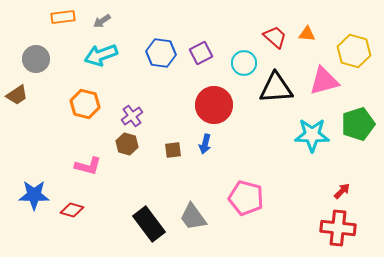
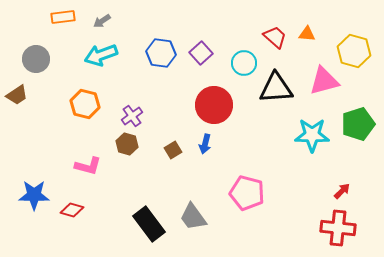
purple square: rotated 15 degrees counterclockwise
brown square: rotated 24 degrees counterclockwise
pink pentagon: moved 1 px right, 5 px up
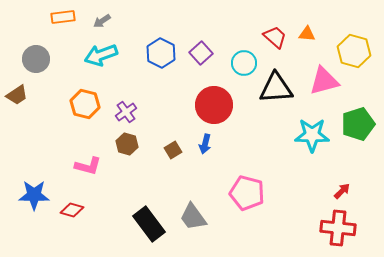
blue hexagon: rotated 20 degrees clockwise
purple cross: moved 6 px left, 4 px up
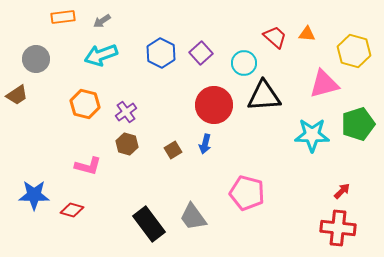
pink triangle: moved 3 px down
black triangle: moved 12 px left, 8 px down
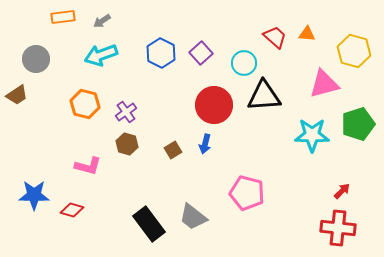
gray trapezoid: rotated 16 degrees counterclockwise
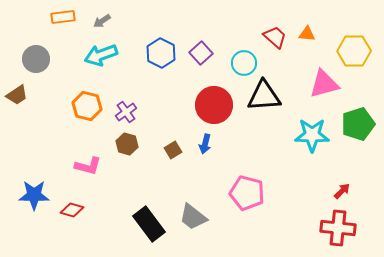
yellow hexagon: rotated 16 degrees counterclockwise
orange hexagon: moved 2 px right, 2 px down
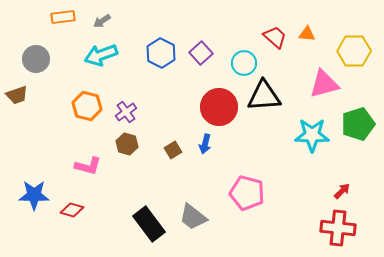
brown trapezoid: rotated 15 degrees clockwise
red circle: moved 5 px right, 2 px down
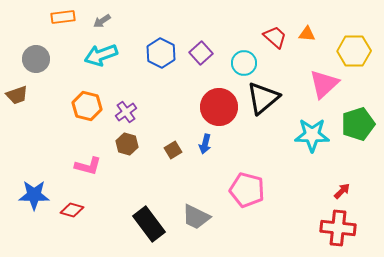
pink triangle: rotated 28 degrees counterclockwise
black triangle: moved 1 px left, 2 px down; rotated 36 degrees counterclockwise
pink pentagon: moved 3 px up
gray trapezoid: moved 3 px right; rotated 12 degrees counterclockwise
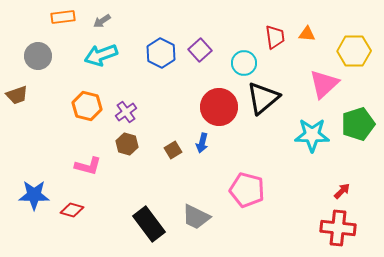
red trapezoid: rotated 40 degrees clockwise
purple square: moved 1 px left, 3 px up
gray circle: moved 2 px right, 3 px up
blue arrow: moved 3 px left, 1 px up
